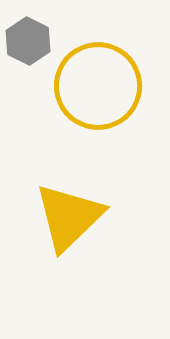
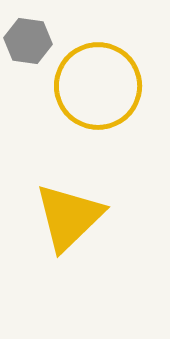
gray hexagon: rotated 18 degrees counterclockwise
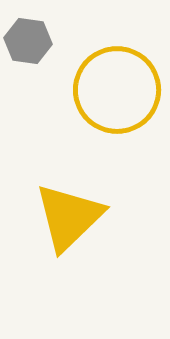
yellow circle: moved 19 px right, 4 px down
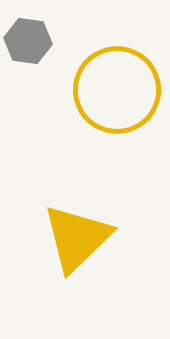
yellow triangle: moved 8 px right, 21 px down
